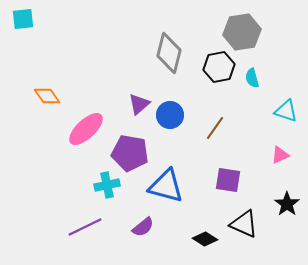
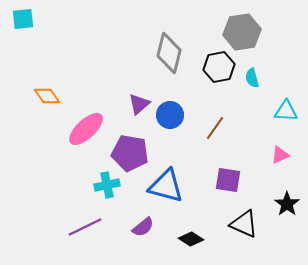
cyan triangle: rotated 15 degrees counterclockwise
black diamond: moved 14 px left
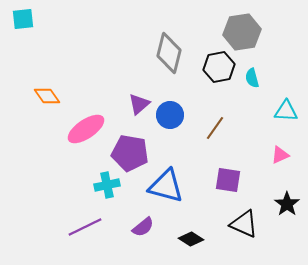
pink ellipse: rotated 9 degrees clockwise
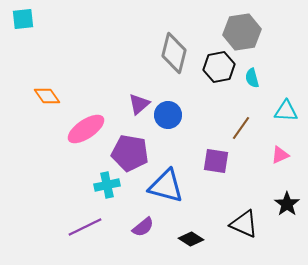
gray diamond: moved 5 px right
blue circle: moved 2 px left
brown line: moved 26 px right
purple square: moved 12 px left, 19 px up
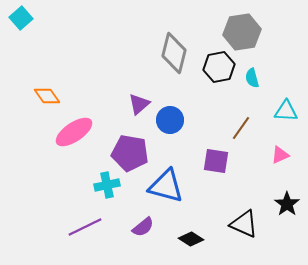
cyan square: moved 2 px left, 1 px up; rotated 35 degrees counterclockwise
blue circle: moved 2 px right, 5 px down
pink ellipse: moved 12 px left, 3 px down
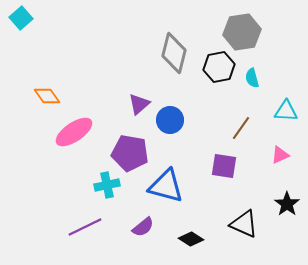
purple square: moved 8 px right, 5 px down
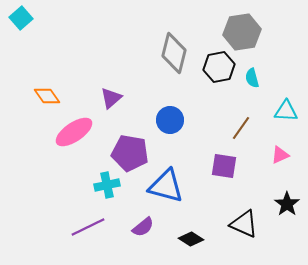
purple triangle: moved 28 px left, 6 px up
purple line: moved 3 px right
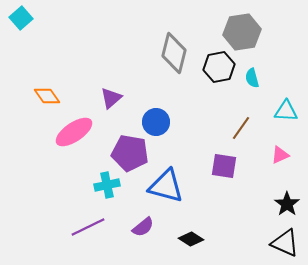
blue circle: moved 14 px left, 2 px down
black triangle: moved 41 px right, 19 px down
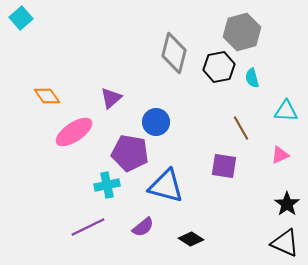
gray hexagon: rotated 6 degrees counterclockwise
brown line: rotated 65 degrees counterclockwise
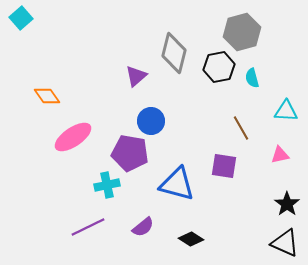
purple triangle: moved 25 px right, 22 px up
blue circle: moved 5 px left, 1 px up
pink ellipse: moved 1 px left, 5 px down
pink triangle: rotated 12 degrees clockwise
blue triangle: moved 11 px right, 2 px up
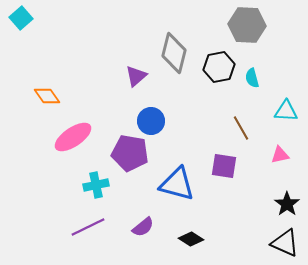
gray hexagon: moved 5 px right, 7 px up; rotated 18 degrees clockwise
cyan cross: moved 11 px left
